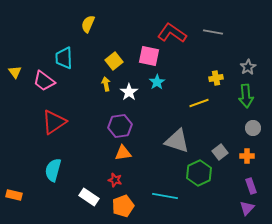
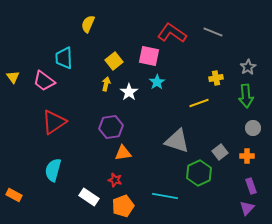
gray line: rotated 12 degrees clockwise
yellow triangle: moved 2 px left, 5 px down
yellow arrow: rotated 24 degrees clockwise
purple hexagon: moved 9 px left, 1 px down
orange rectangle: rotated 14 degrees clockwise
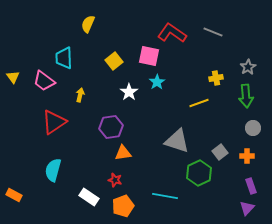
yellow arrow: moved 26 px left, 11 px down
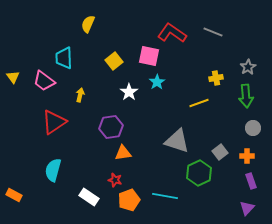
purple rectangle: moved 5 px up
orange pentagon: moved 6 px right, 6 px up
